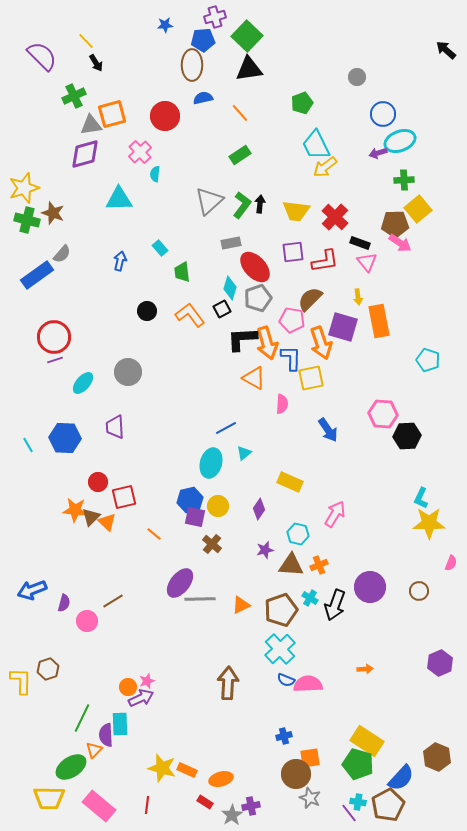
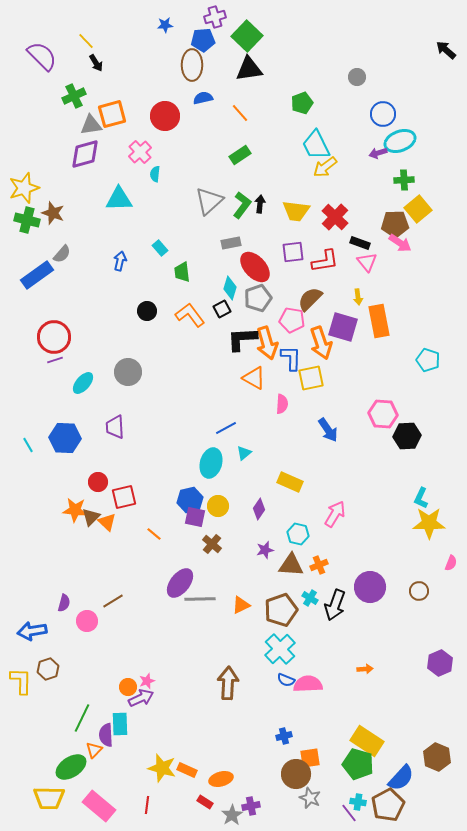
blue arrow at (32, 590): moved 41 px down; rotated 12 degrees clockwise
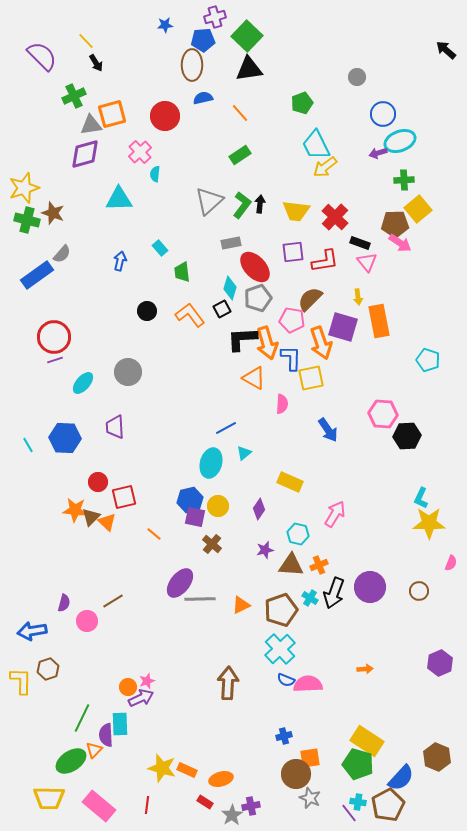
black arrow at (335, 605): moved 1 px left, 12 px up
green ellipse at (71, 767): moved 6 px up
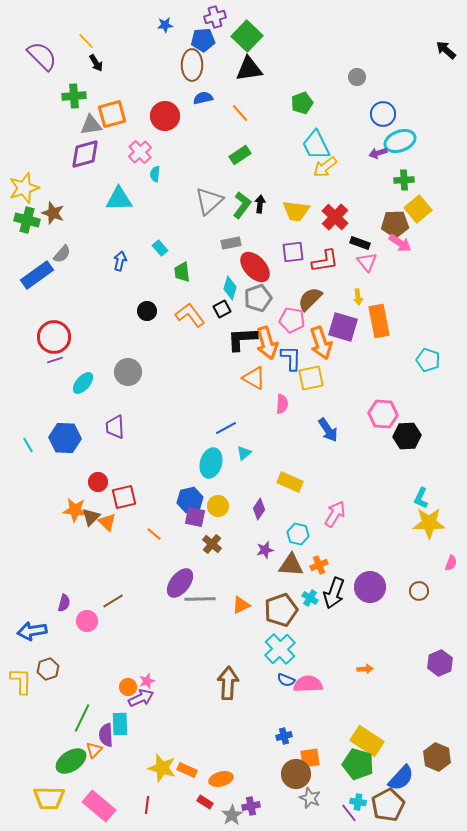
green cross at (74, 96): rotated 20 degrees clockwise
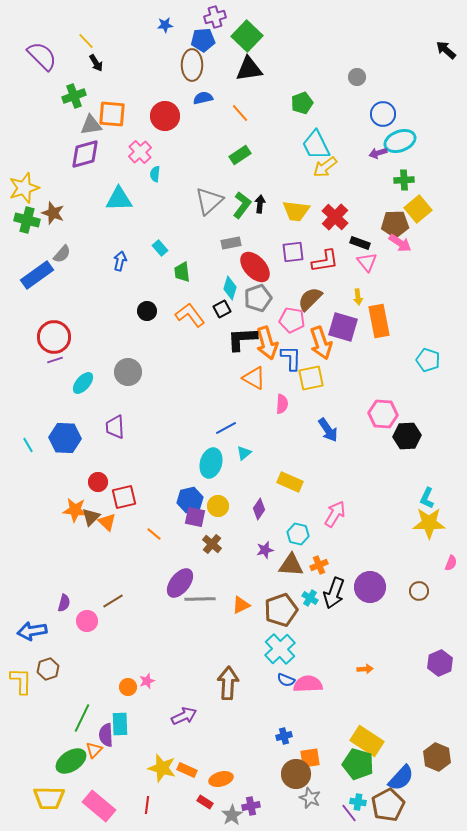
green cross at (74, 96): rotated 15 degrees counterclockwise
orange square at (112, 114): rotated 20 degrees clockwise
cyan L-shape at (421, 498): moved 6 px right
purple arrow at (141, 698): moved 43 px right, 18 px down
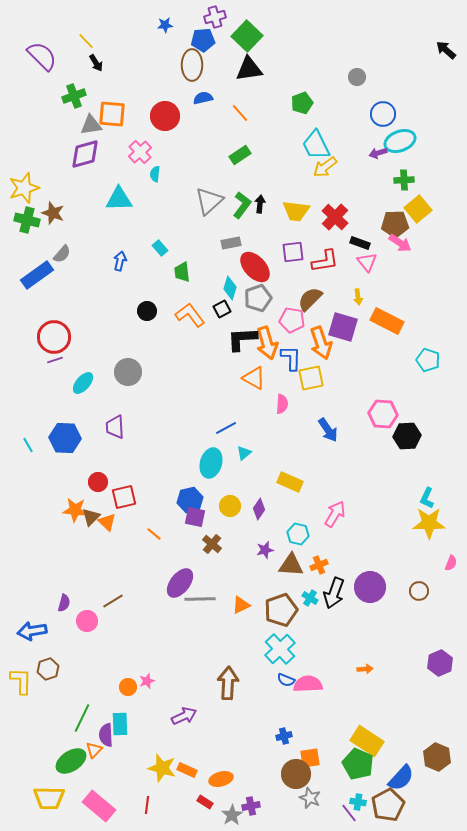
orange rectangle at (379, 321): moved 8 px right; rotated 52 degrees counterclockwise
yellow circle at (218, 506): moved 12 px right
green pentagon at (358, 764): rotated 8 degrees clockwise
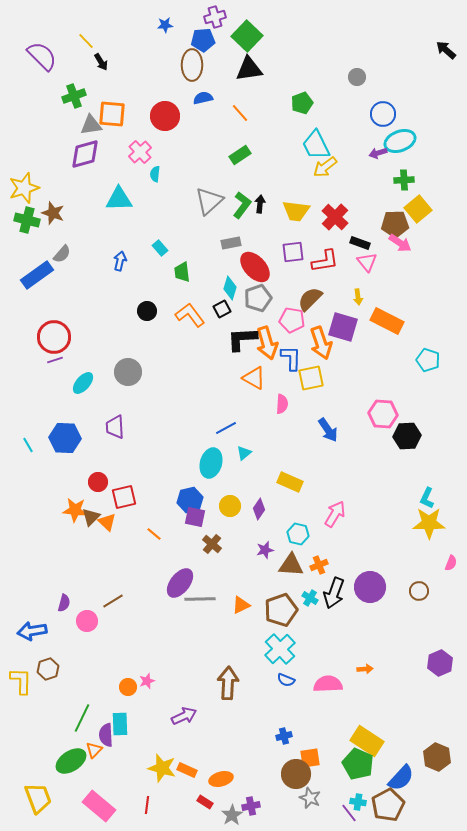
black arrow at (96, 63): moved 5 px right, 1 px up
pink semicircle at (308, 684): moved 20 px right
yellow trapezoid at (49, 798): moved 11 px left; rotated 112 degrees counterclockwise
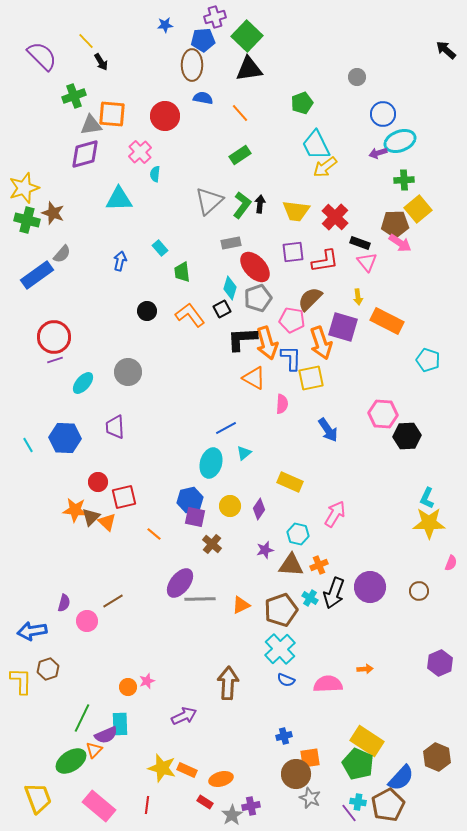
blue semicircle at (203, 98): rotated 24 degrees clockwise
purple semicircle at (106, 735): rotated 110 degrees counterclockwise
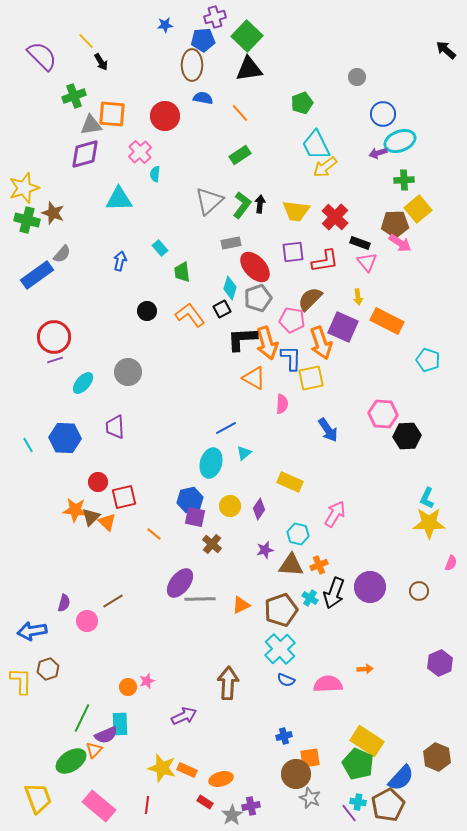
purple square at (343, 327): rotated 8 degrees clockwise
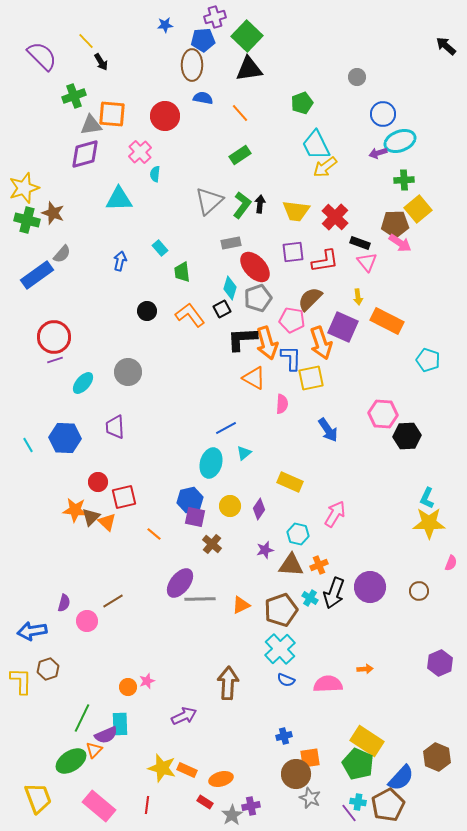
black arrow at (446, 50): moved 4 px up
